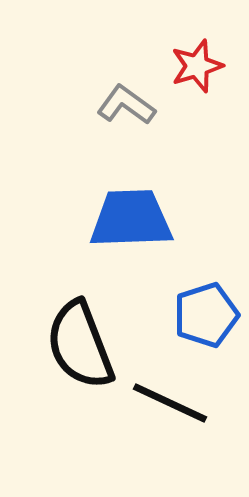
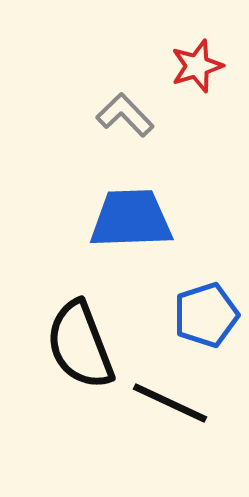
gray L-shape: moved 1 px left, 10 px down; rotated 10 degrees clockwise
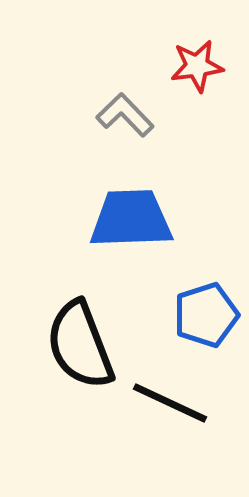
red star: rotated 10 degrees clockwise
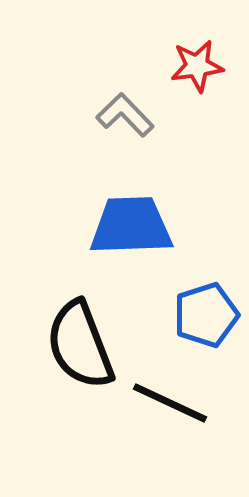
blue trapezoid: moved 7 px down
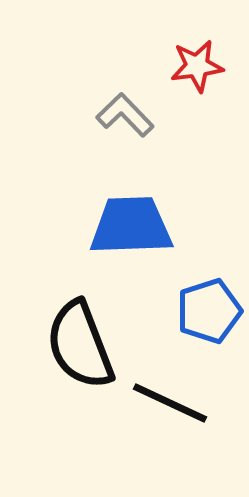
blue pentagon: moved 3 px right, 4 px up
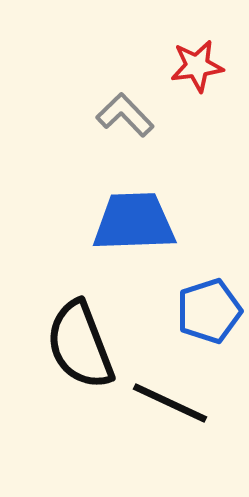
blue trapezoid: moved 3 px right, 4 px up
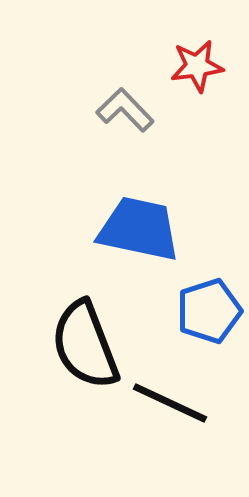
gray L-shape: moved 5 px up
blue trapezoid: moved 5 px right, 7 px down; rotated 14 degrees clockwise
black semicircle: moved 5 px right
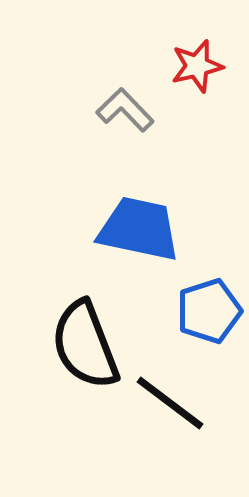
red star: rotated 6 degrees counterclockwise
black line: rotated 12 degrees clockwise
